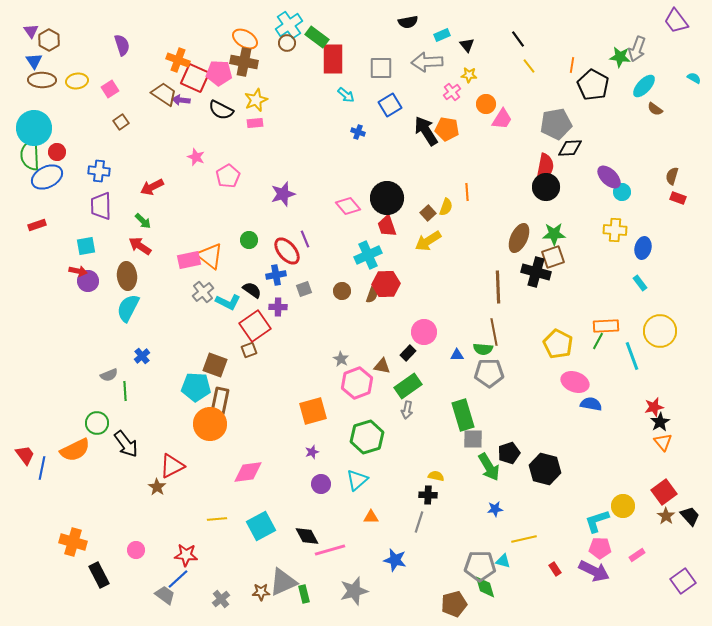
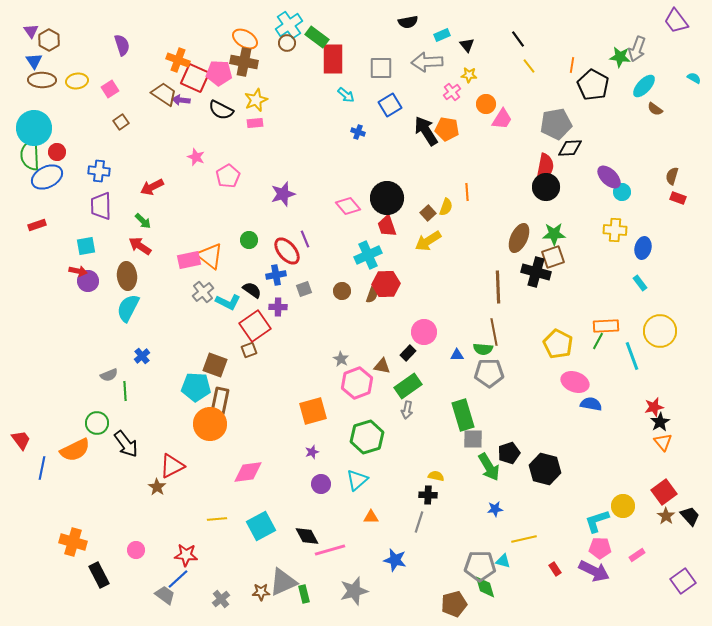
red trapezoid at (25, 455): moved 4 px left, 15 px up
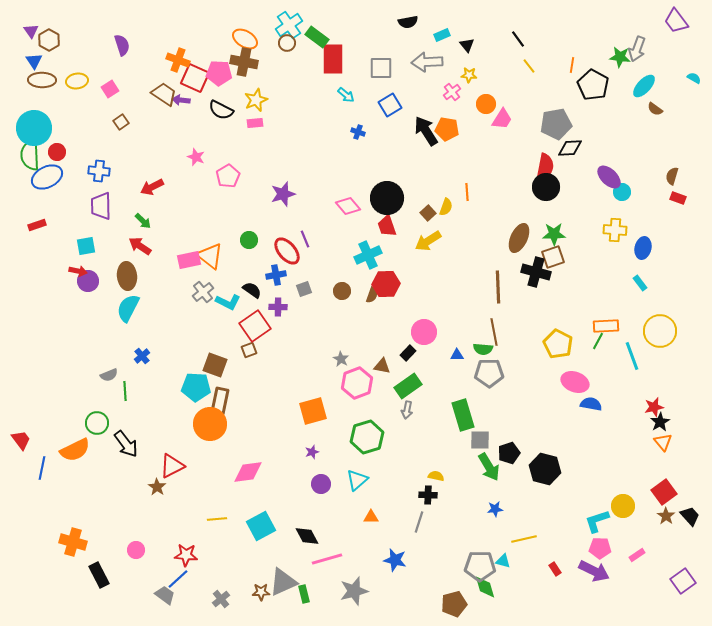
gray square at (473, 439): moved 7 px right, 1 px down
pink line at (330, 550): moved 3 px left, 9 px down
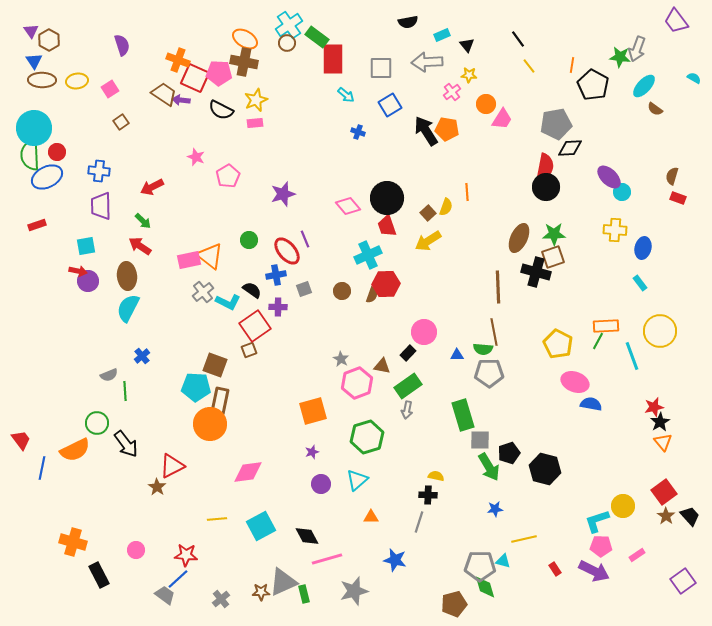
pink pentagon at (600, 548): moved 1 px right, 2 px up
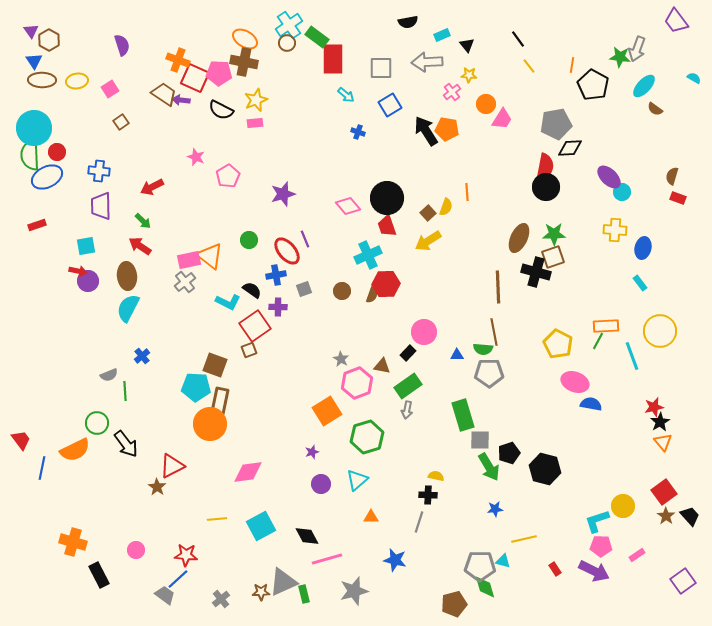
gray cross at (203, 292): moved 18 px left, 10 px up
orange square at (313, 411): moved 14 px right; rotated 16 degrees counterclockwise
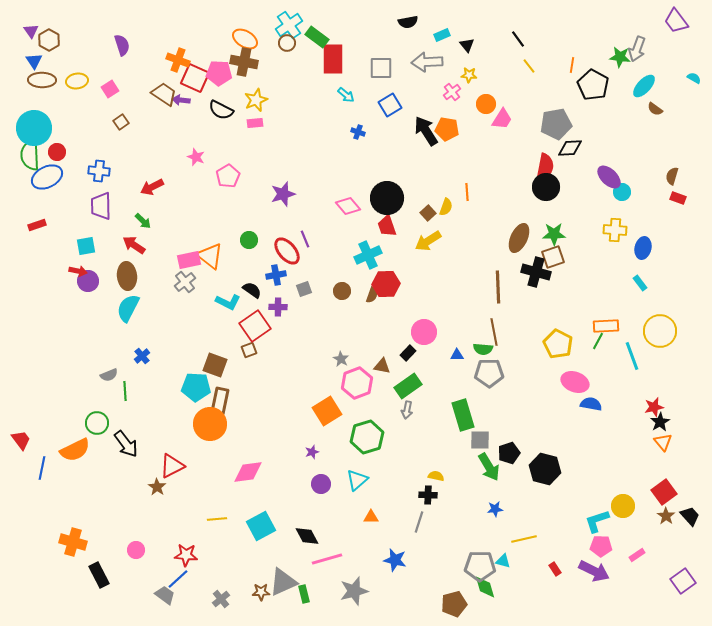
red arrow at (140, 246): moved 6 px left, 1 px up
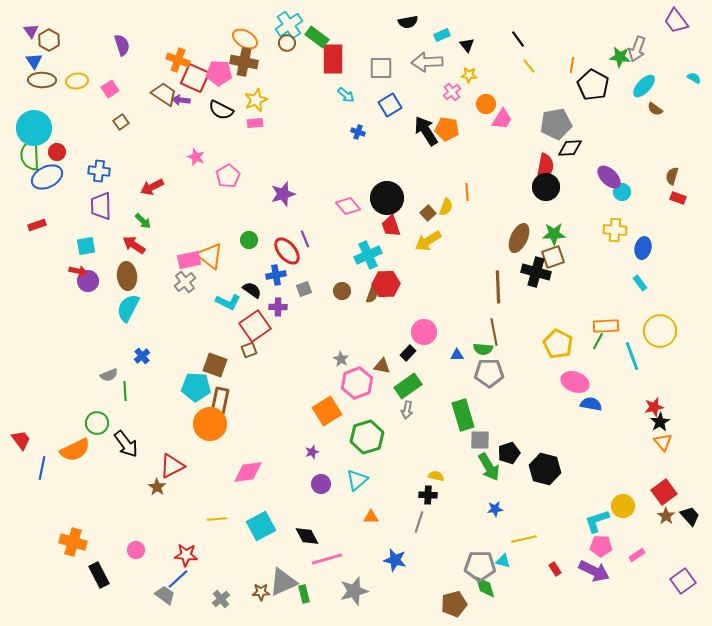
red trapezoid at (387, 226): moved 4 px right
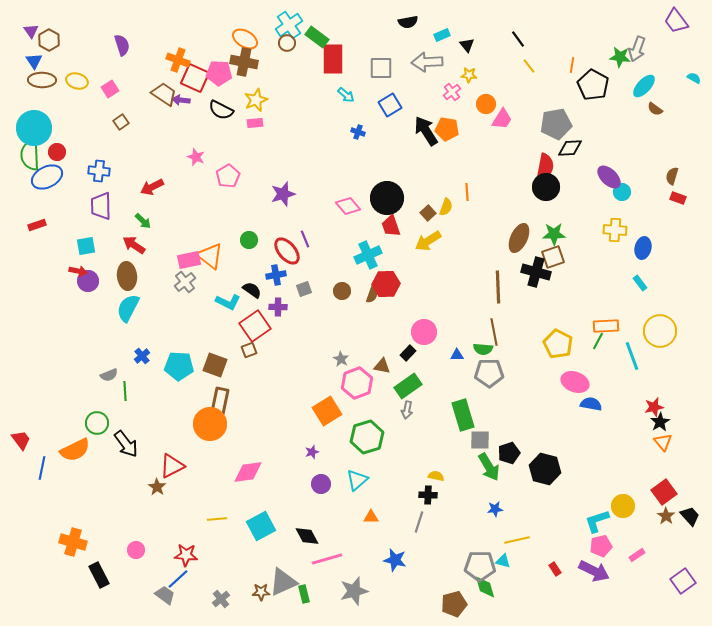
yellow ellipse at (77, 81): rotated 25 degrees clockwise
cyan pentagon at (196, 387): moved 17 px left, 21 px up
yellow line at (524, 539): moved 7 px left, 1 px down
pink pentagon at (601, 546): rotated 15 degrees counterclockwise
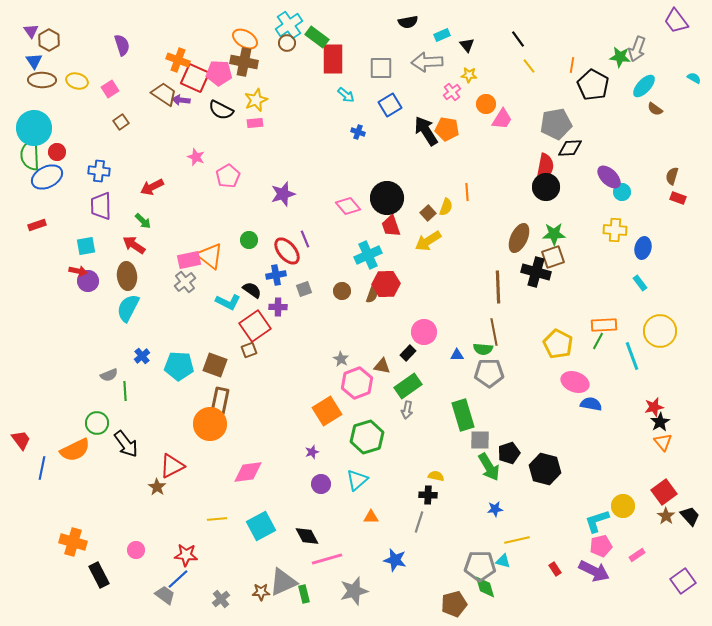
orange rectangle at (606, 326): moved 2 px left, 1 px up
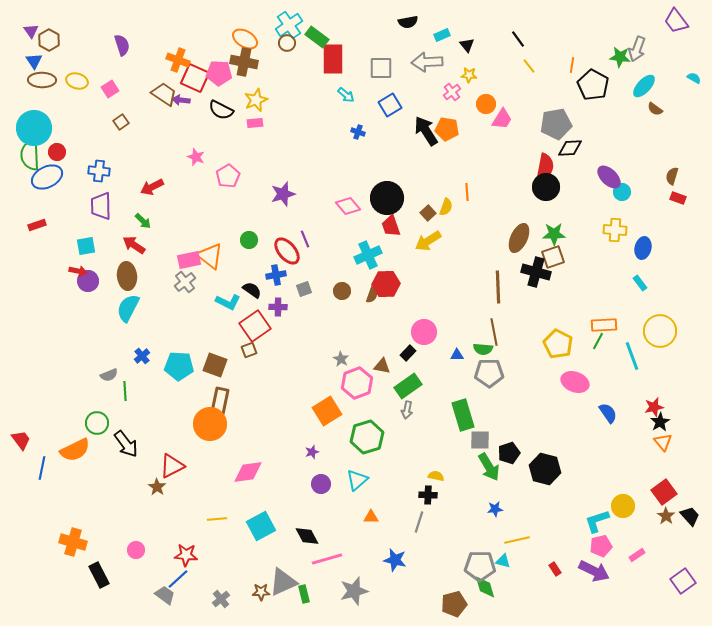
blue semicircle at (591, 404): moved 17 px right, 9 px down; rotated 45 degrees clockwise
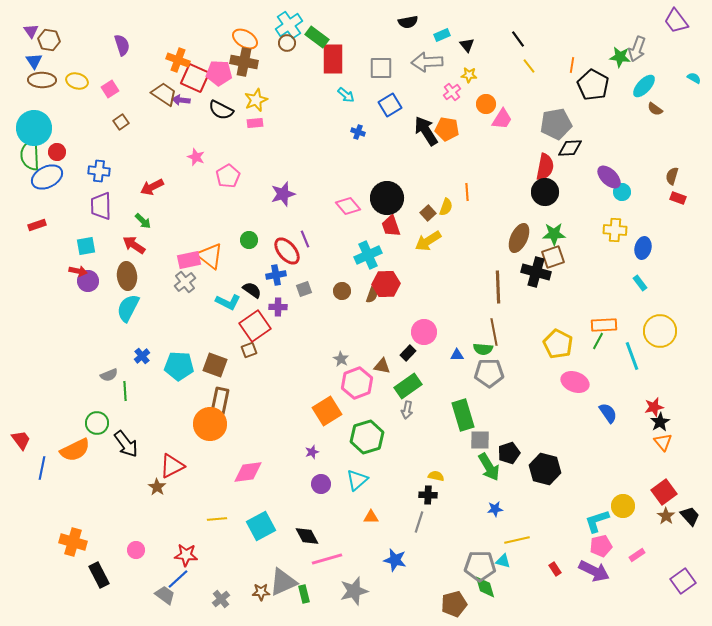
brown hexagon at (49, 40): rotated 20 degrees counterclockwise
black circle at (546, 187): moved 1 px left, 5 px down
